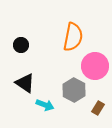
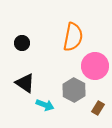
black circle: moved 1 px right, 2 px up
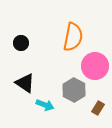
black circle: moved 1 px left
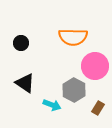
orange semicircle: rotated 80 degrees clockwise
cyan arrow: moved 7 px right
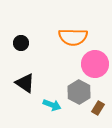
pink circle: moved 2 px up
gray hexagon: moved 5 px right, 2 px down
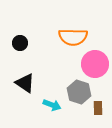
black circle: moved 1 px left
gray hexagon: rotated 10 degrees counterclockwise
brown rectangle: rotated 32 degrees counterclockwise
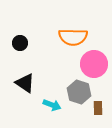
pink circle: moved 1 px left
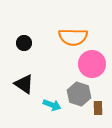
black circle: moved 4 px right
pink circle: moved 2 px left
black triangle: moved 1 px left, 1 px down
gray hexagon: moved 2 px down
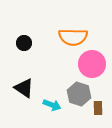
black triangle: moved 4 px down
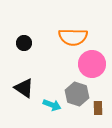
gray hexagon: moved 2 px left
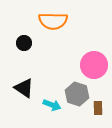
orange semicircle: moved 20 px left, 16 px up
pink circle: moved 2 px right, 1 px down
